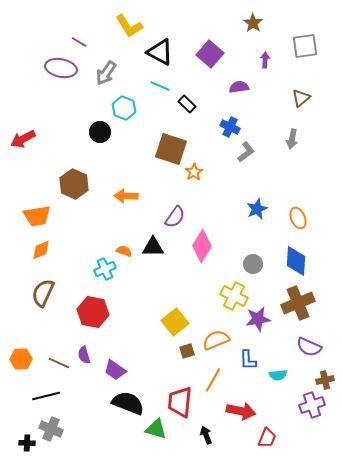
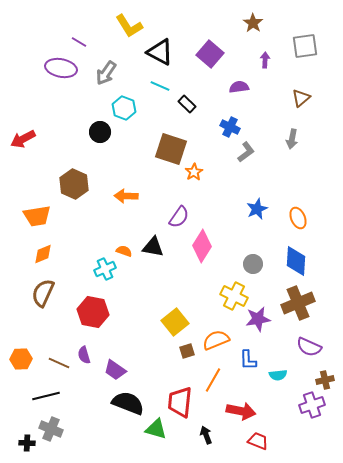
purple semicircle at (175, 217): moved 4 px right
black triangle at (153, 247): rotated 10 degrees clockwise
orange diamond at (41, 250): moved 2 px right, 4 px down
red trapezoid at (267, 438): moved 9 px left, 3 px down; rotated 90 degrees counterclockwise
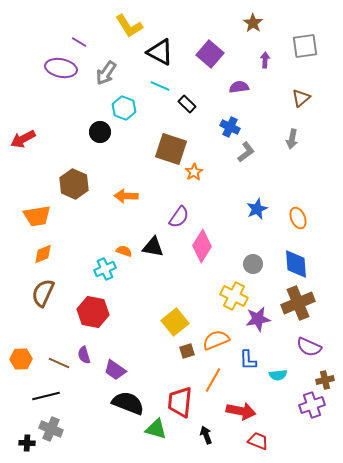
blue diamond at (296, 261): moved 3 px down; rotated 8 degrees counterclockwise
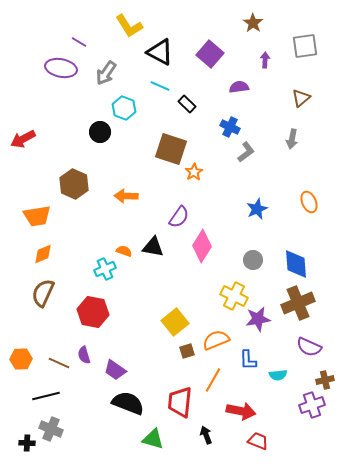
orange ellipse at (298, 218): moved 11 px right, 16 px up
gray circle at (253, 264): moved 4 px up
green triangle at (156, 429): moved 3 px left, 10 px down
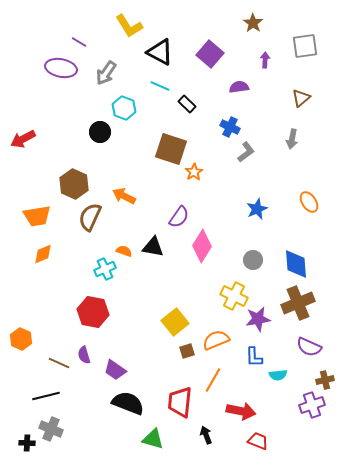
orange arrow at (126, 196): moved 2 px left; rotated 25 degrees clockwise
orange ellipse at (309, 202): rotated 10 degrees counterclockwise
brown semicircle at (43, 293): moved 47 px right, 76 px up
orange hexagon at (21, 359): moved 20 px up; rotated 25 degrees clockwise
blue L-shape at (248, 360): moved 6 px right, 3 px up
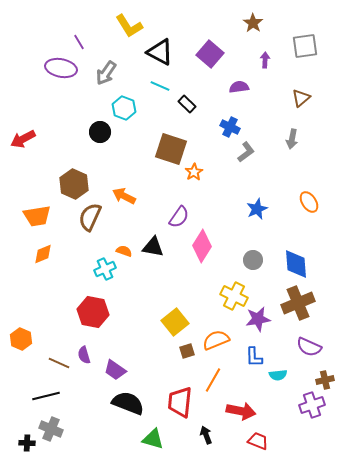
purple line at (79, 42): rotated 28 degrees clockwise
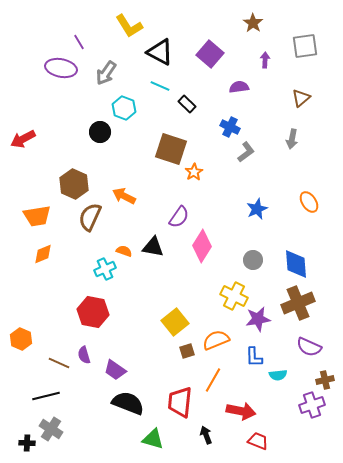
gray cross at (51, 429): rotated 10 degrees clockwise
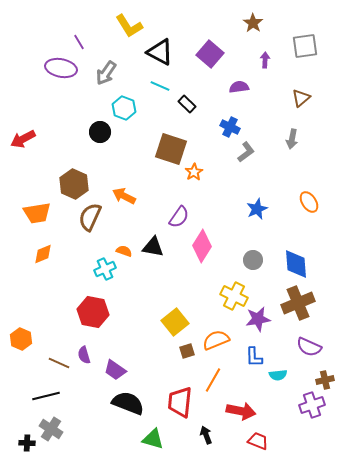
orange trapezoid at (37, 216): moved 3 px up
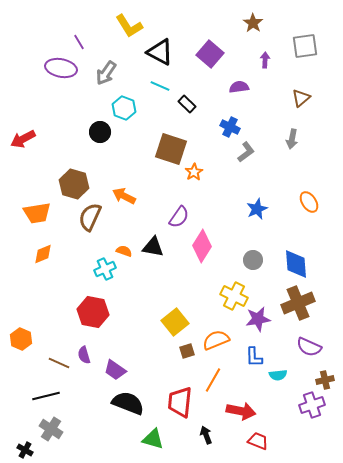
brown hexagon at (74, 184): rotated 8 degrees counterclockwise
black cross at (27, 443): moved 2 px left, 7 px down; rotated 28 degrees clockwise
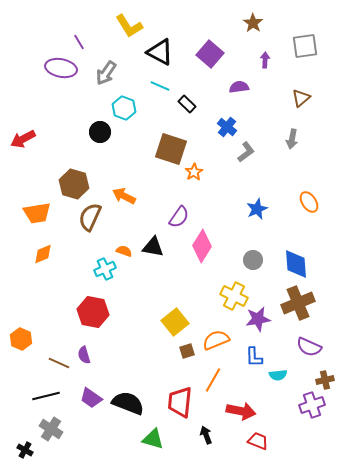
blue cross at (230, 127): moved 3 px left; rotated 12 degrees clockwise
purple trapezoid at (115, 370): moved 24 px left, 28 px down
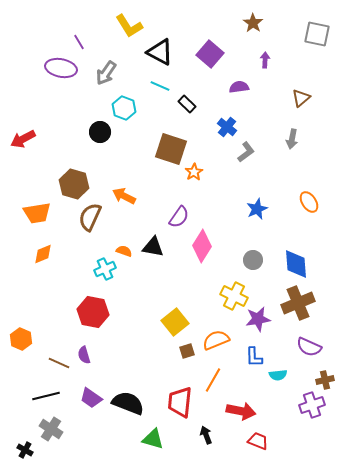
gray square at (305, 46): moved 12 px right, 12 px up; rotated 20 degrees clockwise
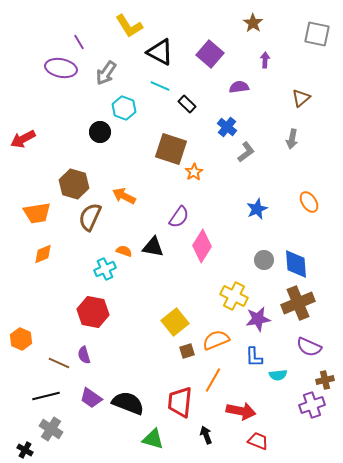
gray circle at (253, 260): moved 11 px right
